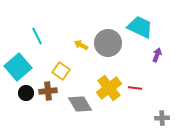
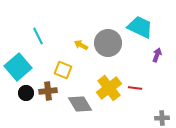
cyan line: moved 1 px right
yellow square: moved 2 px right, 1 px up; rotated 12 degrees counterclockwise
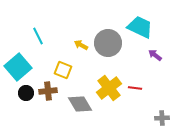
purple arrow: moved 2 px left; rotated 72 degrees counterclockwise
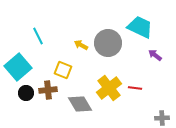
brown cross: moved 1 px up
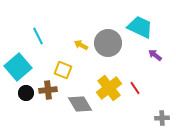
red line: rotated 48 degrees clockwise
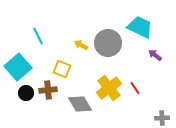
yellow square: moved 1 px left, 1 px up
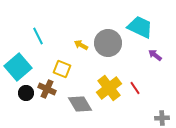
brown cross: moved 1 px left, 1 px up; rotated 30 degrees clockwise
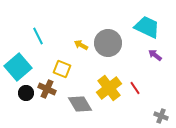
cyan trapezoid: moved 7 px right
gray cross: moved 1 px left, 2 px up; rotated 24 degrees clockwise
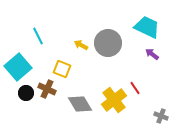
purple arrow: moved 3 px left, 1 px up
yellow cross: moved 5 px right, 12 px down
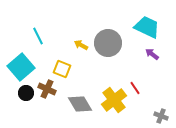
cyan square: moved 3 px right
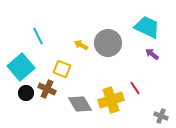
yellow cross: moved 3 px left; rotated 20 degrees clockwise
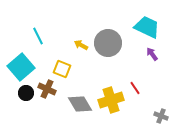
purple arrow: rotated 16 degrees clockwise
